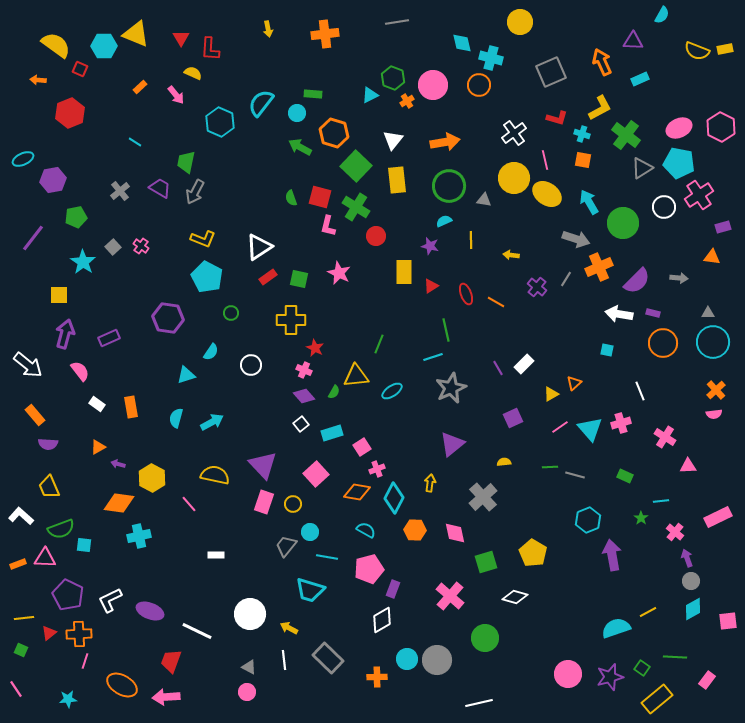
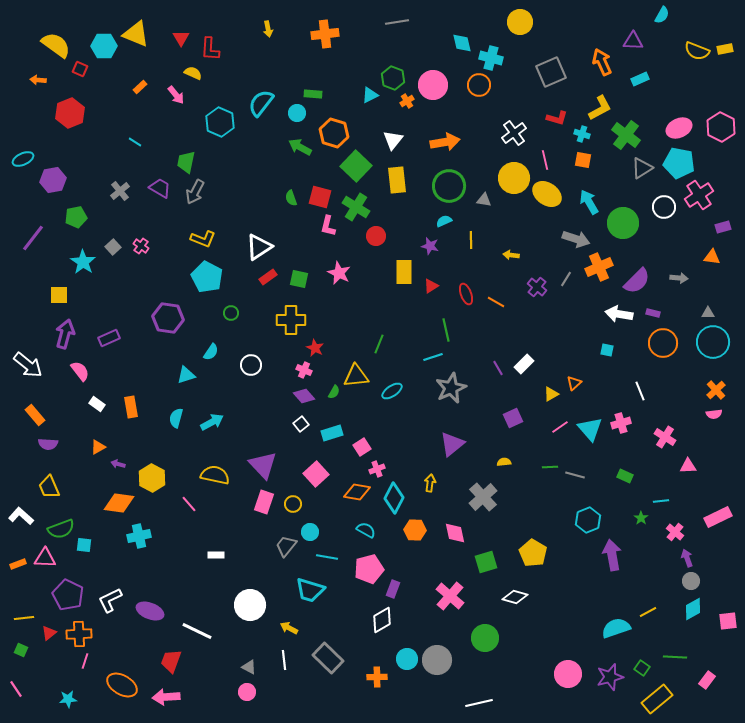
white circle at (250, 614): moved 9 px up
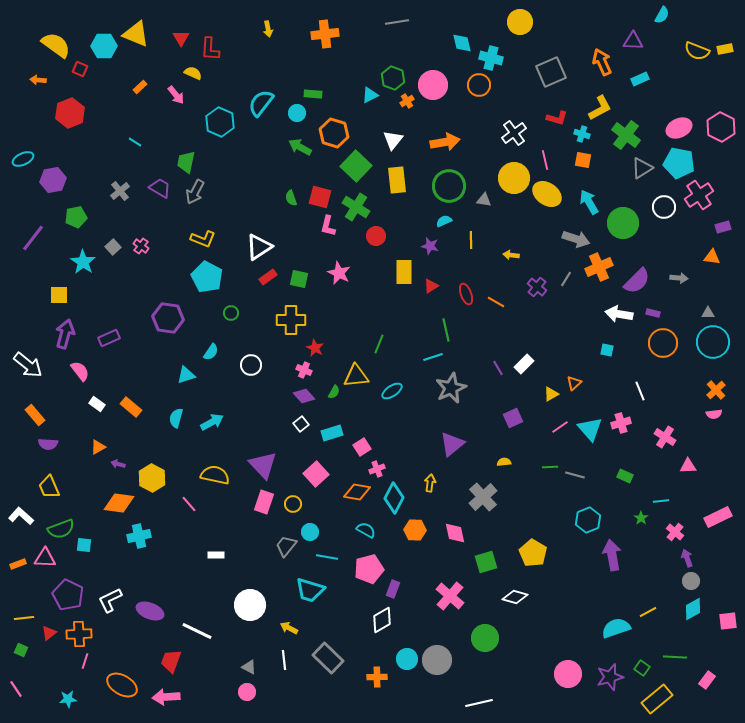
orange rectangle at (131, 407): rotated 40 degrees counterclockwise
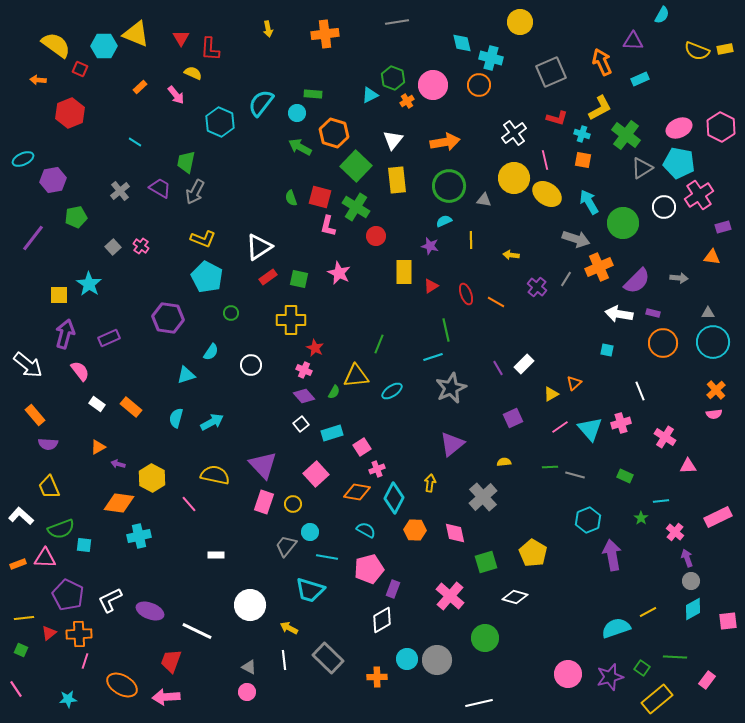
cyan star at (83, 262): moved 6 px right, 22 px down
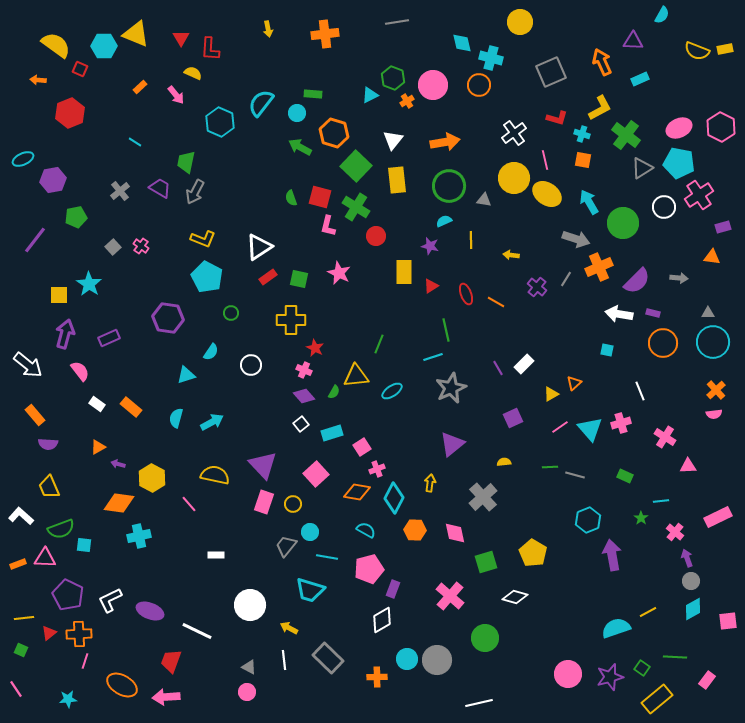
purple line at (33, 238): moved 2 px right, 2 px down
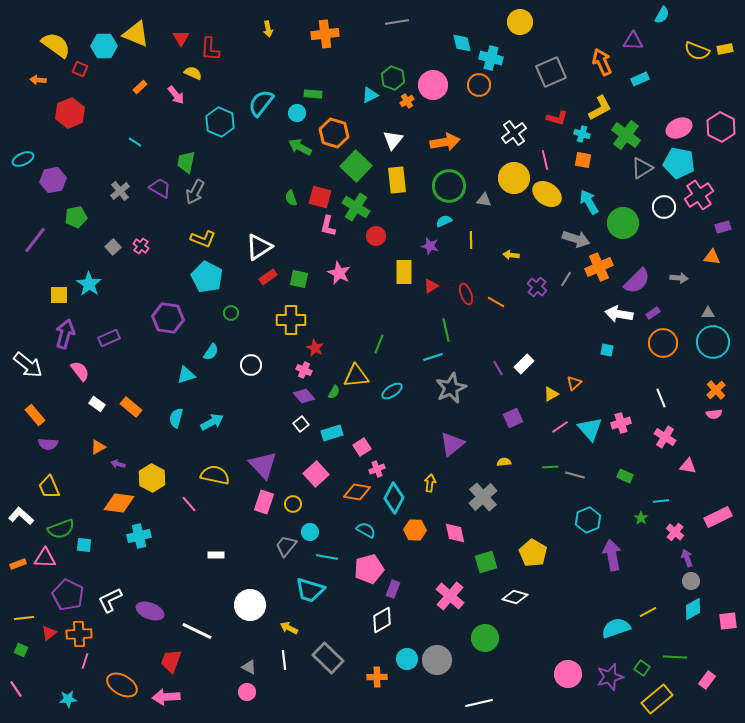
purple rectangle at (653, 313): rotated 48 degrees counterclockwise
white line at (640, 391): moved 21 px right, 7 px down
pink triangle at (688, 466): rotated 12 degrees clockwise
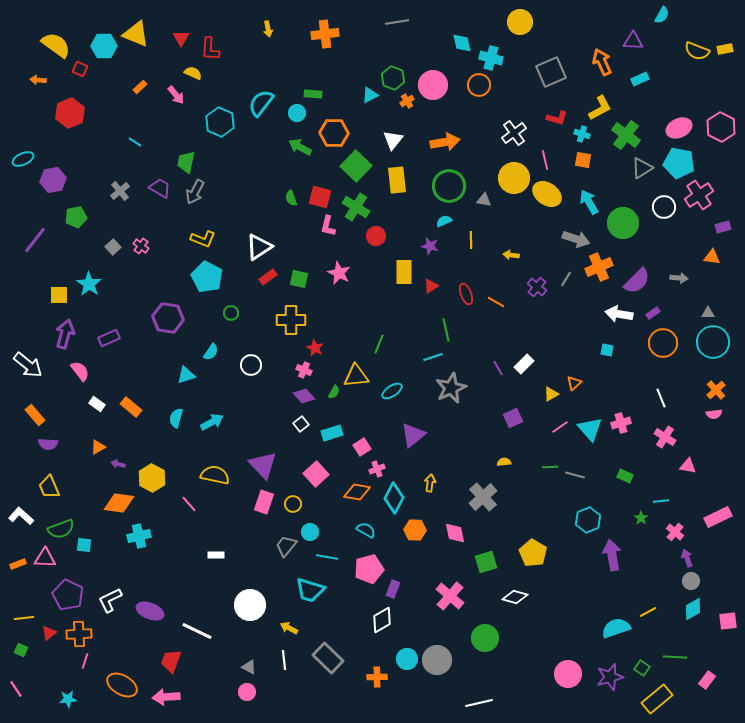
orange hexagon at (334, 133): rotated 16 degrees counterclockwise
purple triangle at (452, 444): moved 39 px left, 9 px up
